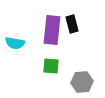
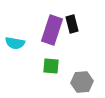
purple rectangle: rotated 12 degrees clockwise
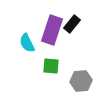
black rectangle: rotated 54 degrees clockwise
cyan semicircle: moved 12 px right; rotated 54 degrees clockwise
gray hexagon: moved 1 px left, 1 px up
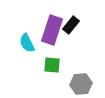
black rectangle: moved 1 px left, 1 px down
green square: moved 1 px right, 1 px up
gray hexagon: moved 3 px down
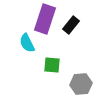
purple rectangle: moved 7 px left, 11 px up
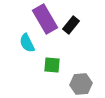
purple rectangle: rotated 48 degrees counterclockwise
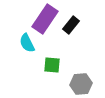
purple rectangle: rotated 64 degrees clockwise
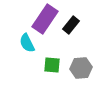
gray hexagon: moved 16 px up
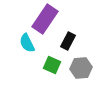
black rectangle: moved 3 px left, 16 px down; rotated 12 degrees counterclockwise
green square: rotated 18 degrees clockwise
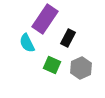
black rectangle: moved 3 px up
gray hexagon: rotated 20 degrees counterclockwise
